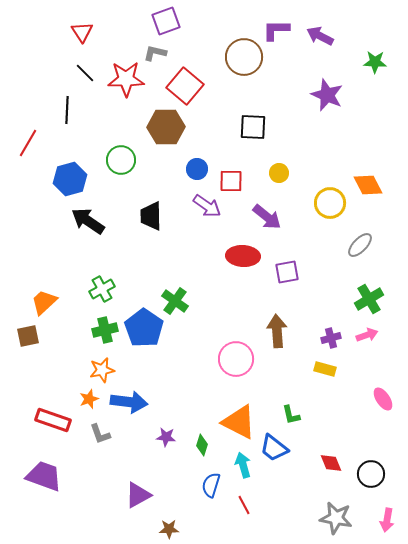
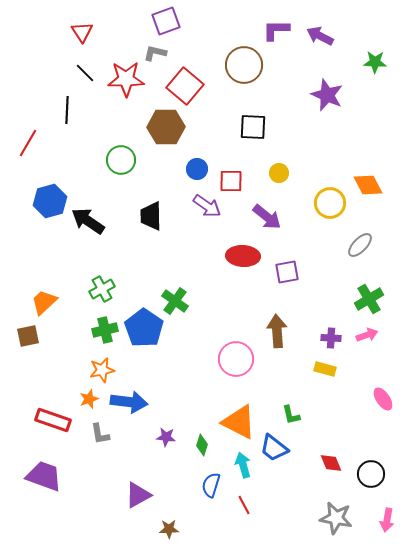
brown circle at (244, 57): moved 8 px down
blue hexagon at (70, 179): moved 20 px left, 22 px down
purple cross at (331, 338): rotated 18 degrees clockwise
gray L-shape at (100, 434): rotated 10 degrees clockwise
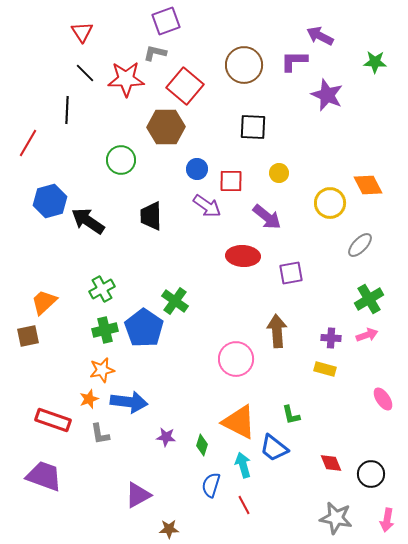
purple L-shape at (276, 30): moved 18 px right, 31 px down
purple square at (287, 272): moved 4 px right, 1 px down
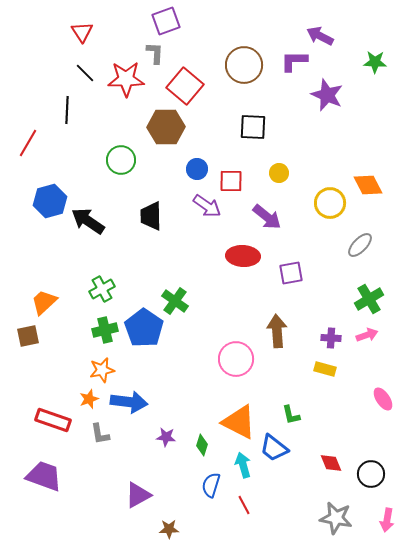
gray L-shape at (155, 53): rotated 80 degrees clockwise
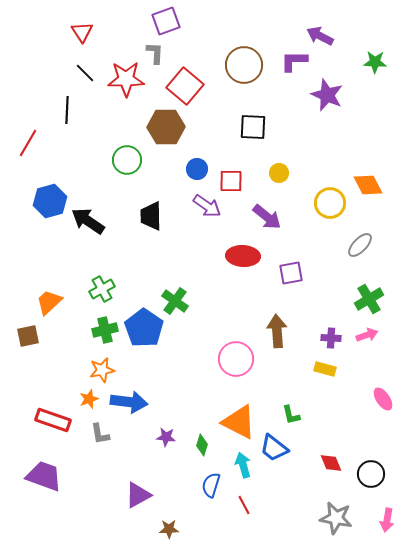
green circle at (121, 160): moved 6 px right
orange trapezoid at (44, 302): moved 5 px right
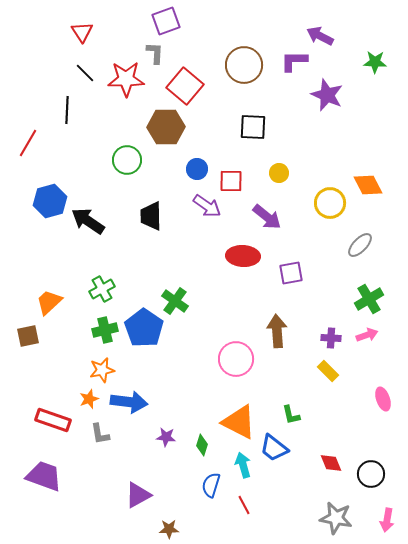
yellow rectangle at (325, 369): moved 3 px right, 2 px down; rotated 30 degrees clockwise
pink ellipse at (383, 399): rotated 15 degrees clockwise
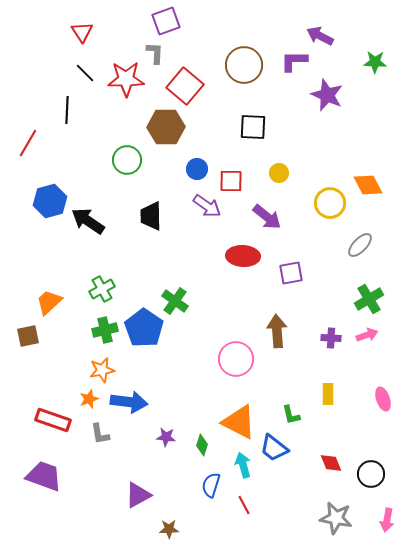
yellow rectangle at (328, 371): moved 23 px down; rotated 45 degrees clockwise
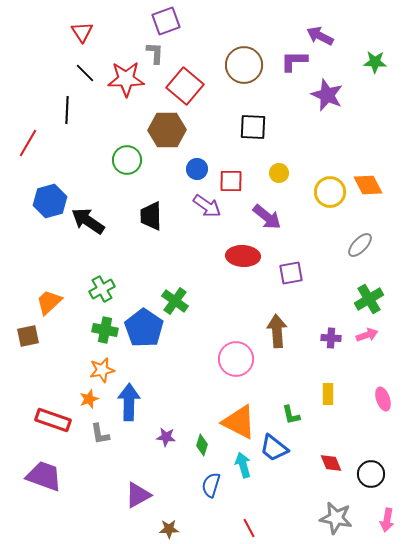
brown hexagon at (166, 127): moved 1 px right, 3 px down
yellow circle at (330, 203): moved 11 px up
green cross at (105, 330): rotated 25 degrees clockwise
blue arrow at (129, 402): rotated 96 degrees counterclockwise
red line at (244, 505): moved 5 px right, 23 px down
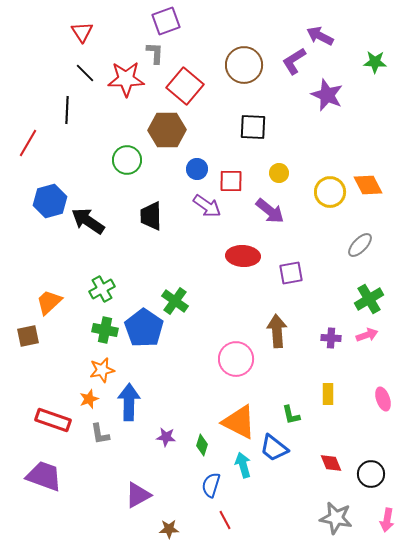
purple L-shape at (294, 61): rotated 32 degrees counterclockwise
purple arrow at (267, 217): moved 3 px right, 6 px up
red line at (249, 528): moved 24 px left, 8 px up
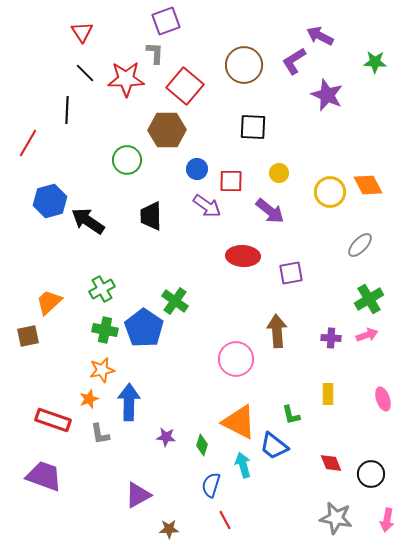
blue trapezoid at (274, 448): moved 2 px up
